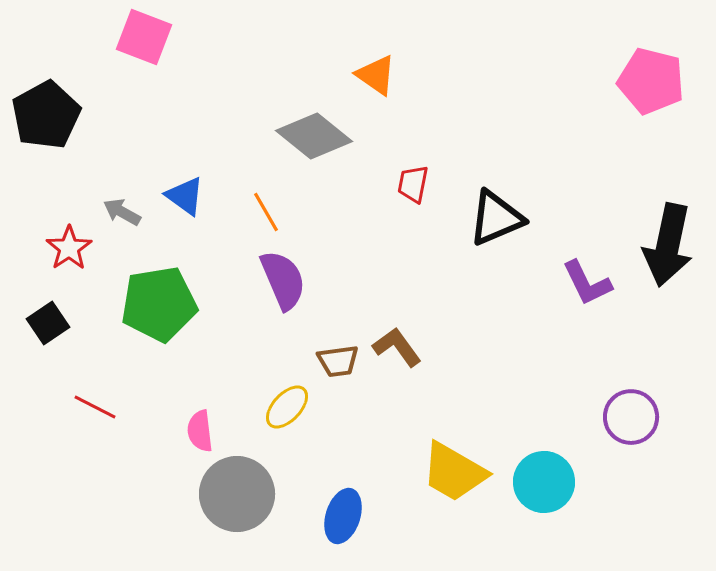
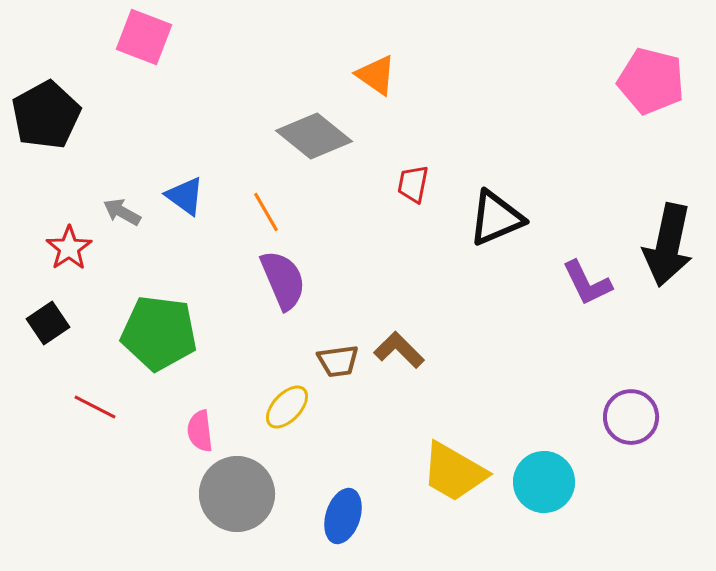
green pentagon: moved 29 px down; rotated 16 degrees clockwise
brown L-shape: moved 2 px right, 3 px down; rotated 9 degrees counterclockwise
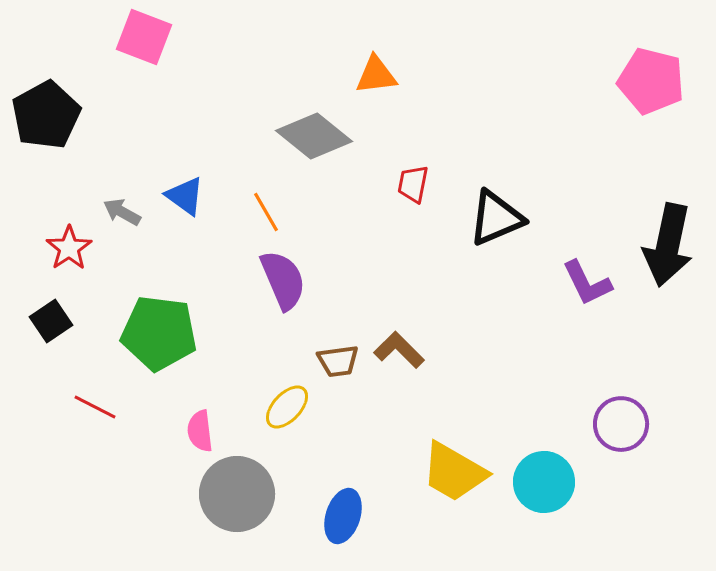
orange triangle: rotated 42 degrees counterclockwise
black square: moved 3 px right, 2 px up
purple circle: moved 10 px left, 7 px down
